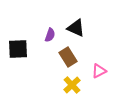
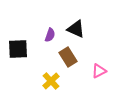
black triangle: moved 1 px down
yellow cross: moved 21 px left, 4 px up
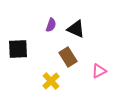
purple semicircle: moved 1 px right, 10 px up
